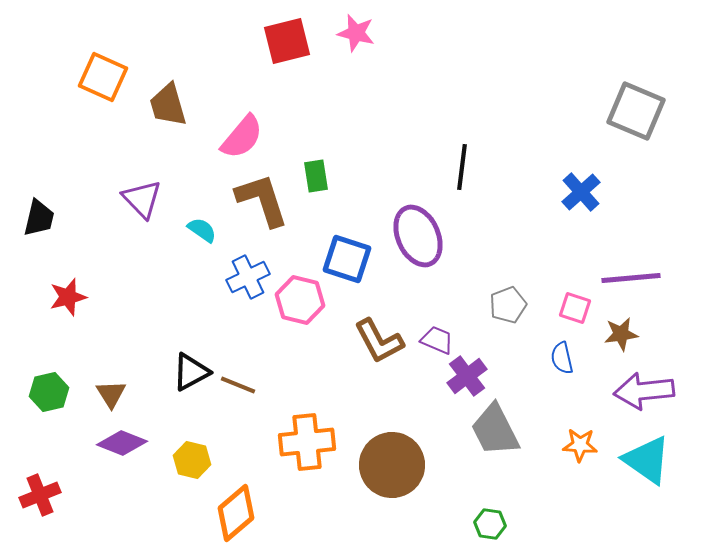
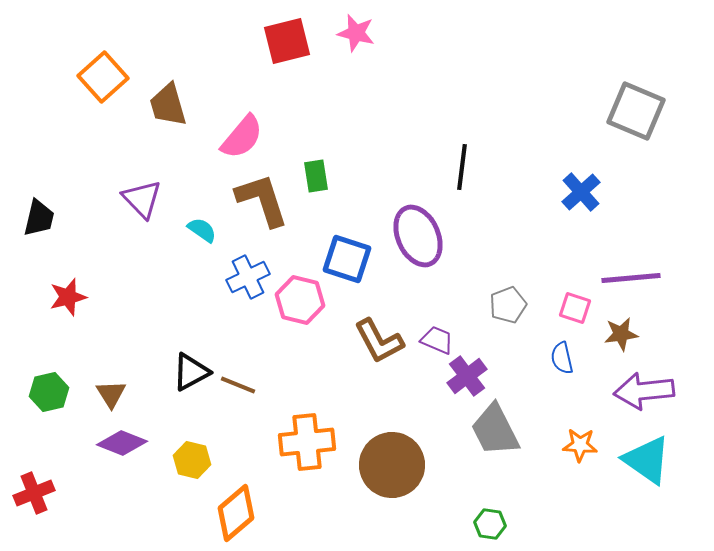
orange square at (103, 77): rotated 24 degrees clockwise
red cross at (40, 495): moved 6 px left, 2 px up
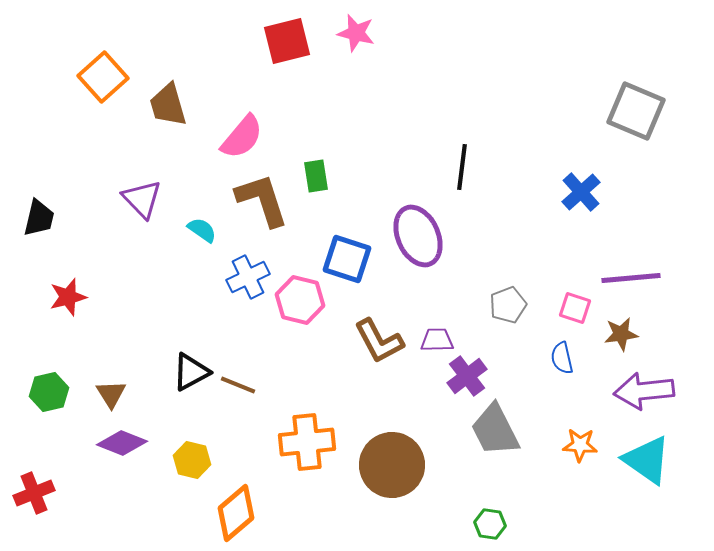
purple trapezoid at (437, 340): rotated 24 degrees counterclockwise
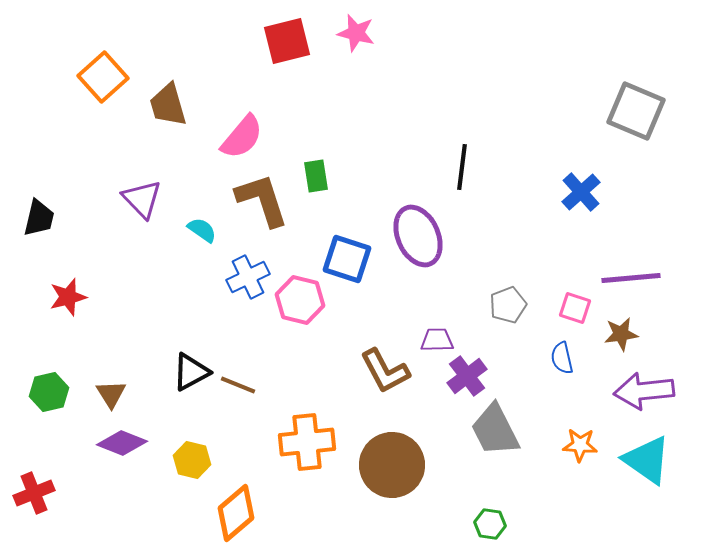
brown L-shape at (379, 341): moved 6 px right, 30 px down
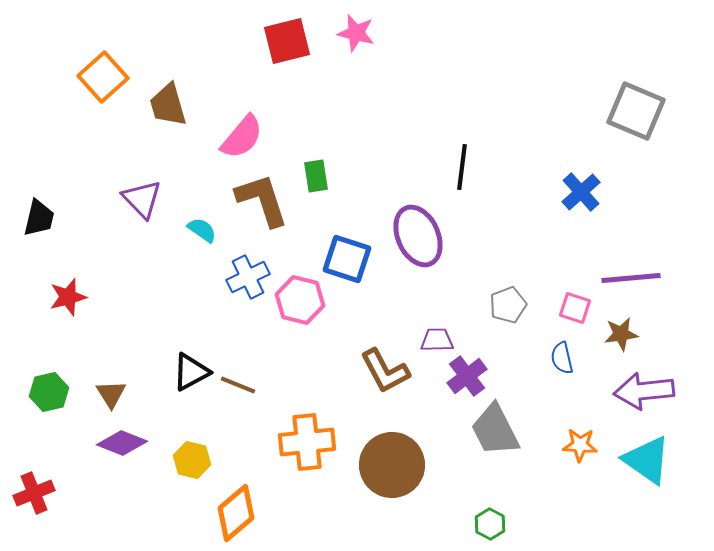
green hexagon at (490, 524): rotated 20 degrees clockwise
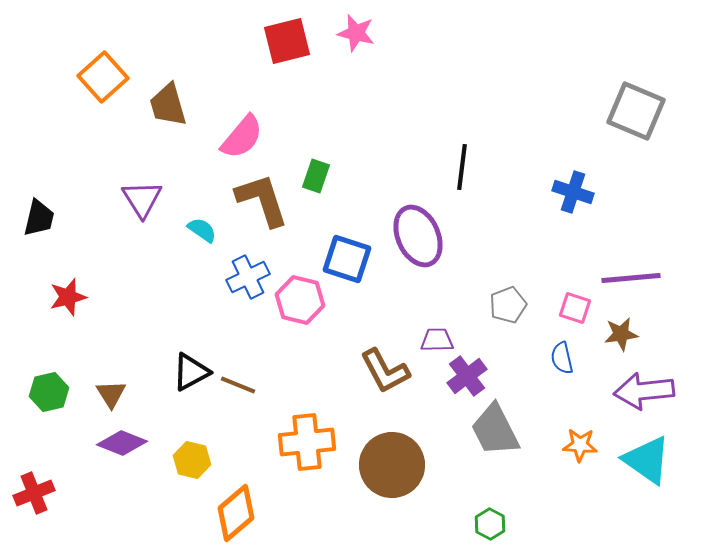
green rectangle at (316, 176): rotated 28 degrees clockwise
blue cross at (581, 192): moved 8 px left; rotated 30 degrees counterclockwise
purple triangle at (142, 199): rotated 12 degrees clockwise
